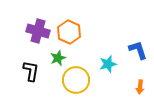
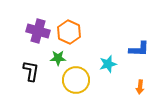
blue L-shape: moved 1 px right, 1 px up; rotated 110 degrees clockwise
green star: rotated 21 degrees clockwise
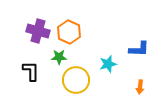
green star: moved 1 px right, 1 px up
black L-shape: rotated 10 degrees counterclockwise
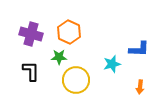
purple cross: moved 7 px left, 3 px down
cyan star: moved 4 px right
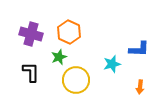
green star: rotated 21 degrees counterclockwise
black L-shape: moved 1 px down
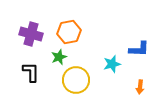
orange hexagon: rotated 25 degrees clockwise
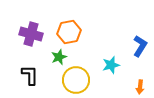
blue L-shape: moved 1 px right, 3 px up; rotated 60 degrees counterclockwise
cyan star: moved 1 px left, 1 px down
black L-shape: moved 1 px left, 3 px down
